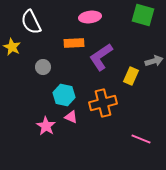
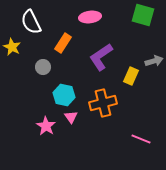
orange rectangle: moved 11 px left; rotated 54 degrees counterclockwise
pink triangle: rotated 32 degrees clockwise
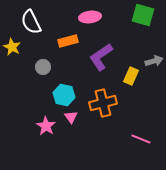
orange rectangle: moved 5 px right, 2 px up; rotated 42 degrees clockwise
